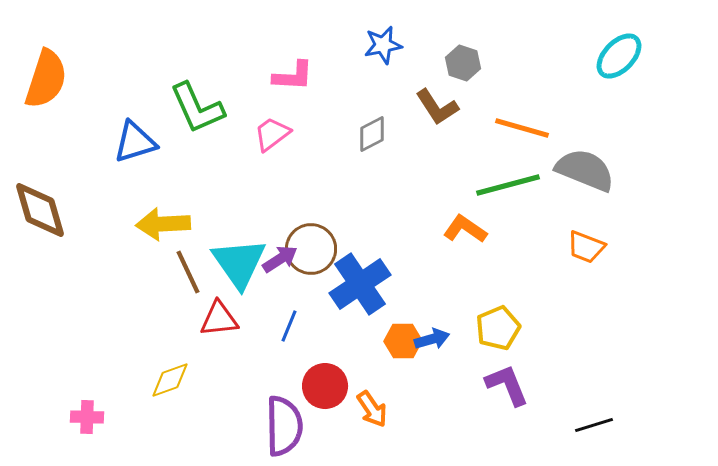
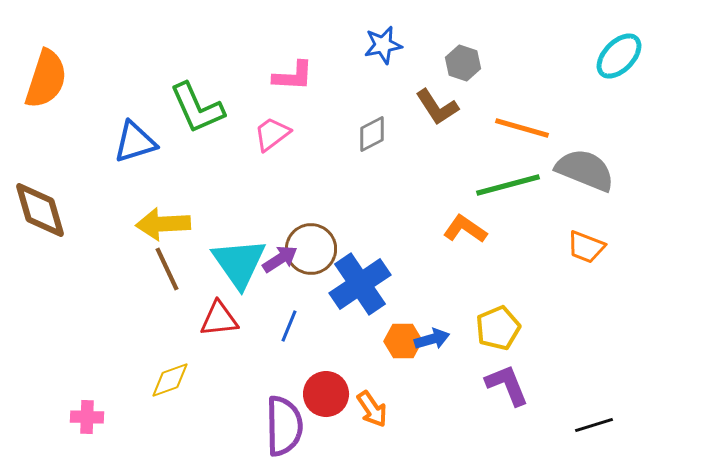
brown line: moved 21 px left, 3 px up
red circle: moved 1 px right, 8 px down
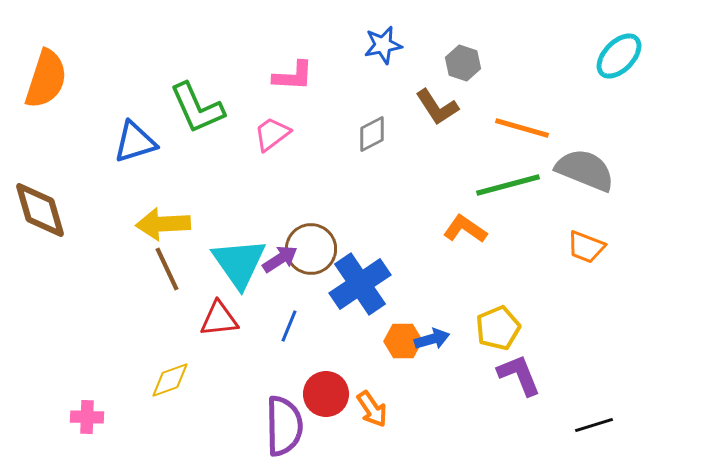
purple L-shape: moved 12 px right, 10 px up
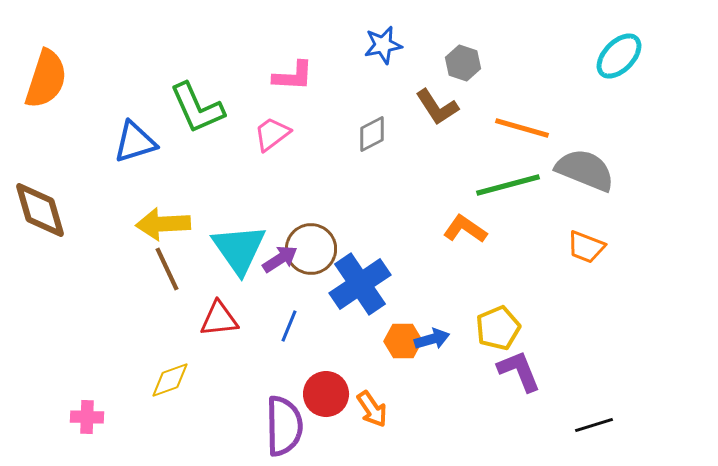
cyan triangle: moved 14 px up
purple L-shape: moved 4 px up
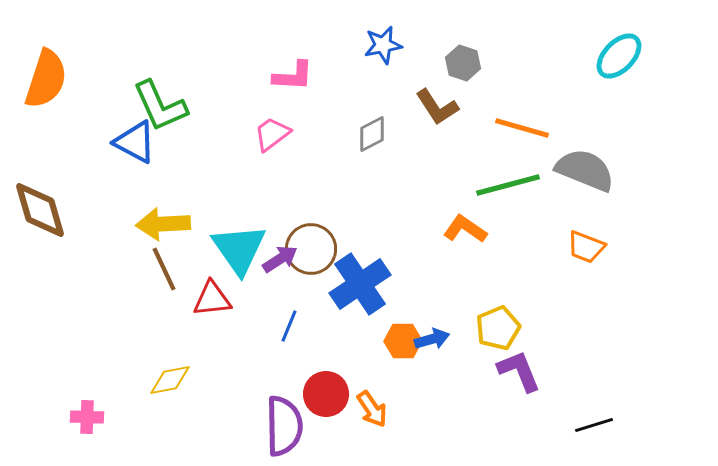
green L-shape: moved 37 px left, 2 px up
blue triangle: rotated 45 degrees clockwise
brown line: moved 3 px left
red triangle: moved 7 px left, 20 px up
yellow diamond: rotated 9 degrees clockwise
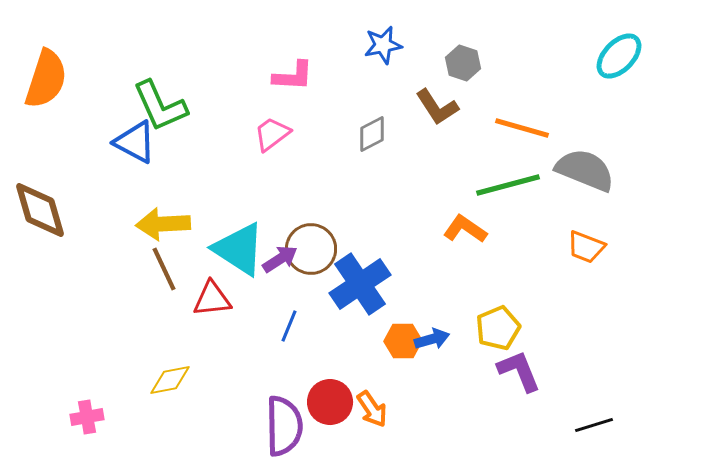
cyan triangle: rotated 22 degrees counterclockwise
red circle: moved 4 px right, 8 px down
pink cross: rotated 12 degrees counterclockwise
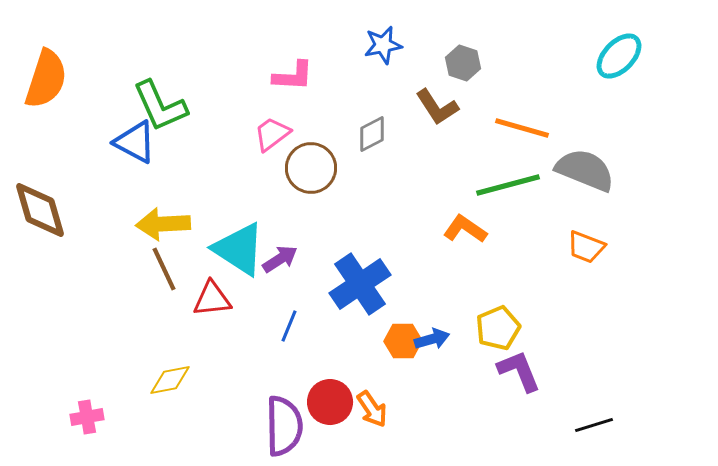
brown circle: moved 81 px up
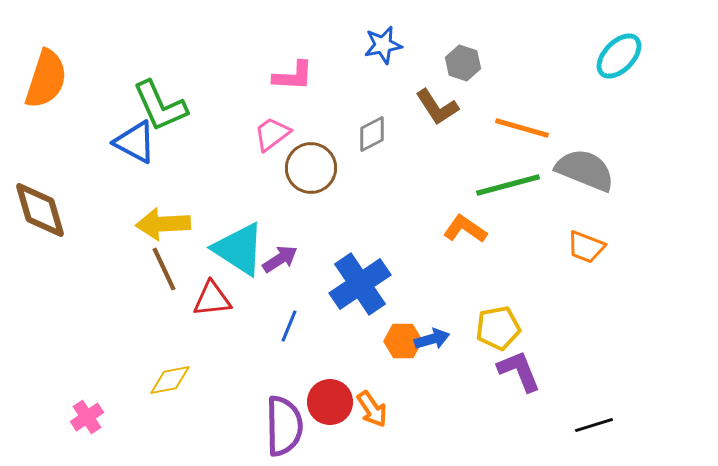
yellow pentagon: rotated 12 degrees clockwise
pink cross: rotated 24 degrees counterclockwise
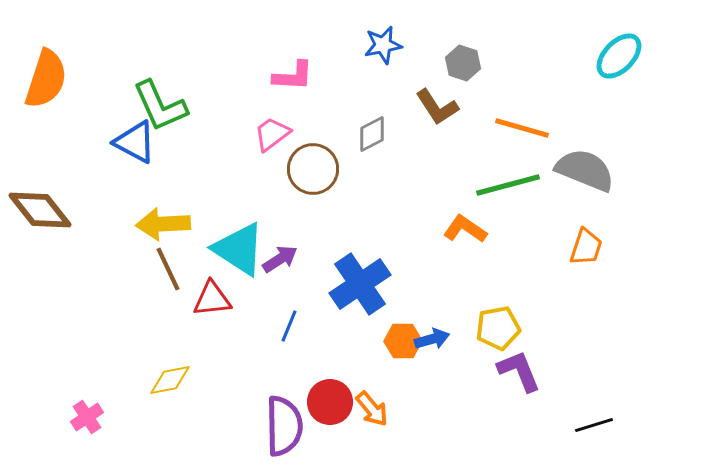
brown circle: moved 2 px right, 1 px down
brown diamond: rotated 22 degrees counterclockwise
orange trapezoid: rotated 93 degrees counterclockwise
brown line: moved 4 px right
orange arrow: rotated 6 degrees counterclockwise
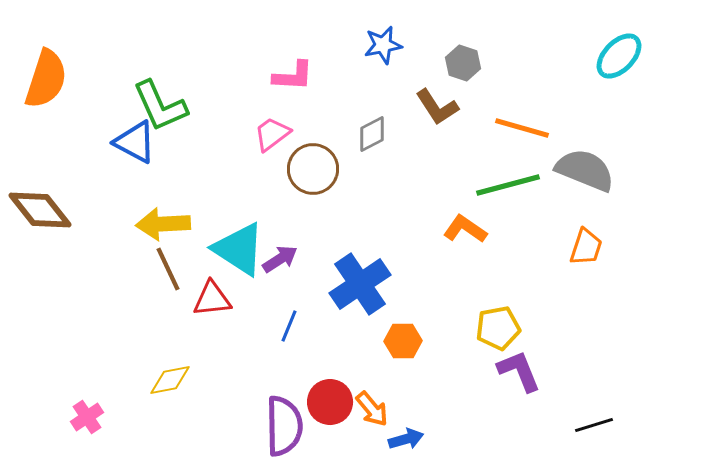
blue arrow: moved 26 px left, 100 px down
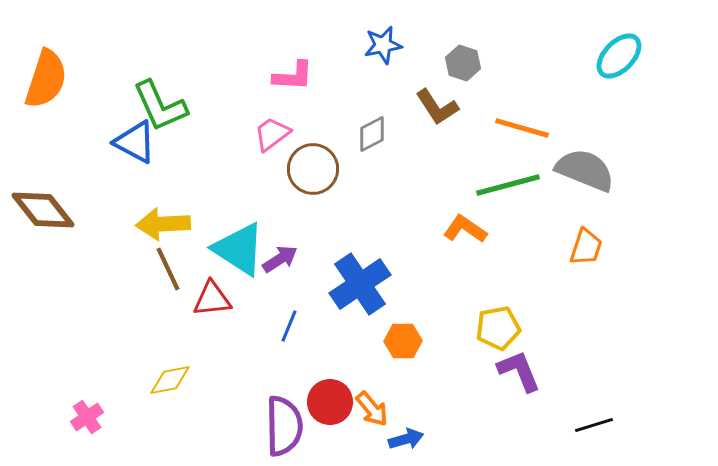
brown diamond: moved 3 px right
